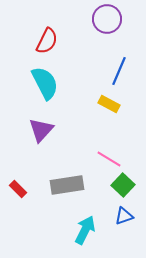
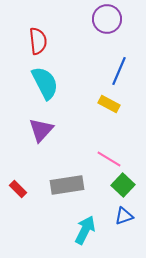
red semicircle: moved 9 px left; rotated 32 degrees counterclockwise
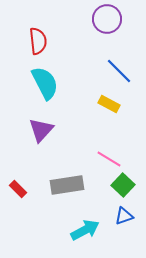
blue line: rotated 68 degrees counterclockwise
cyan arrow: rotated 36 degrees clockwise
